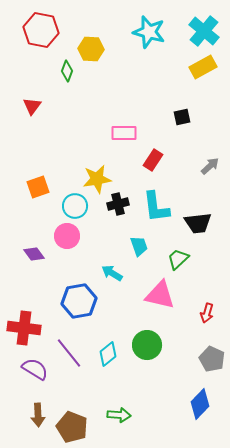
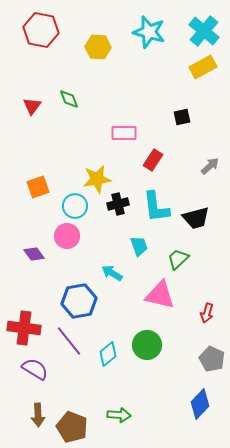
yellow hexagon: moved 7 px right, 2 px up
green diamond: moved 2 px right, 28 px down; rotated 40 degrees counterclockwise
black trapezoid: moved 2 px left, 5 px up; rotated 8 degrees counterclockwise
purple line: moved 12 px up
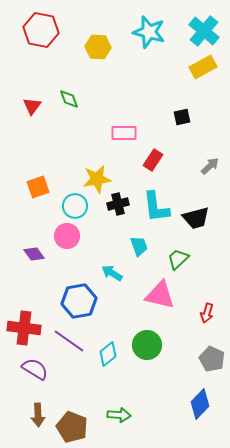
purple line: rotated 16 degrees counterclockwise
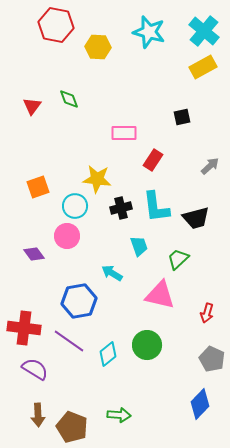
red hexagon: moved 15 px right, 5 px up
yellow star: rotated 16 degrees clockwise
black cross: moved 3 px right, 4 px down
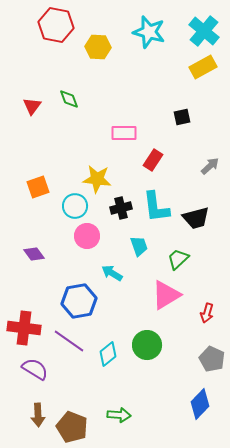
pink circle: moved 20 px right
pink triangle: moved 6 px right; rotated 44 degrees counterclockwise
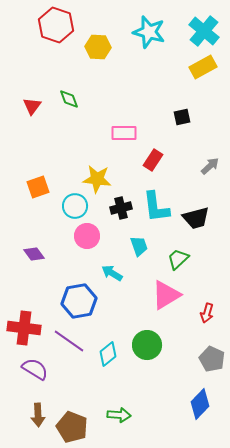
red hexagon: rotated 8 degrees clockwise
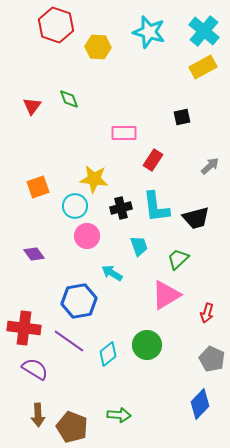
yellow star: moved 3 px left
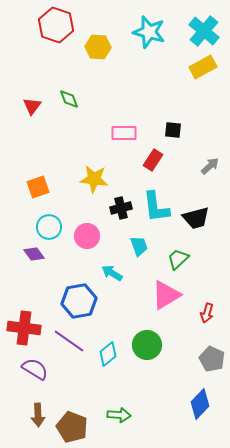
black square: moved 9 px left, 13 px down; rotated 18 degrees clockwise
cyan circle: moved 26 px left, 21 px down
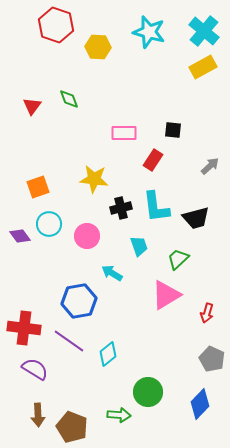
cyan circle: moved 3 px up
purple diamond: moved 14 px left, 18 px up
green circle: moved 1 px right, 47 px down
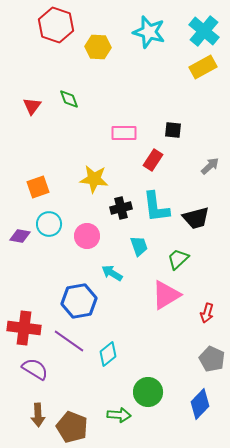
purple diamond: rotated 45 degrees counterclockwise
